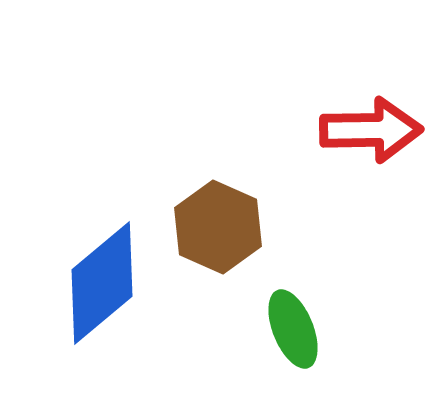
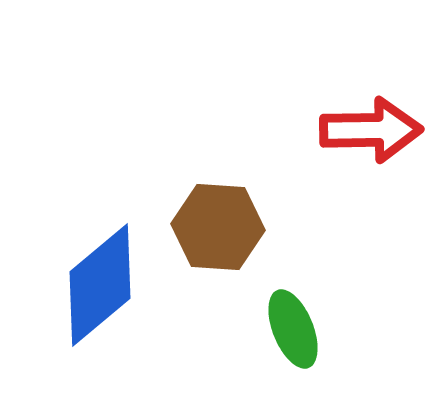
brown hexagon: rotated 20 degrees counterclockwise
blue diamond: moved 2 px left, 2 px down
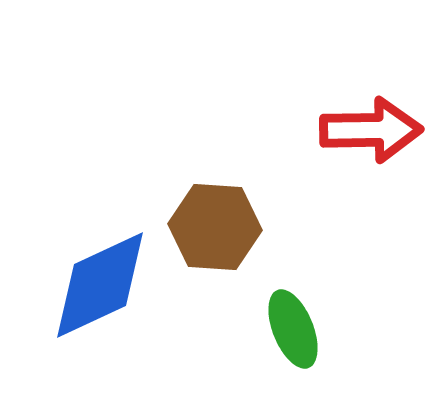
brown hexagon: moved 3 px left
blue diamond: rotated 15 degrees clockwise
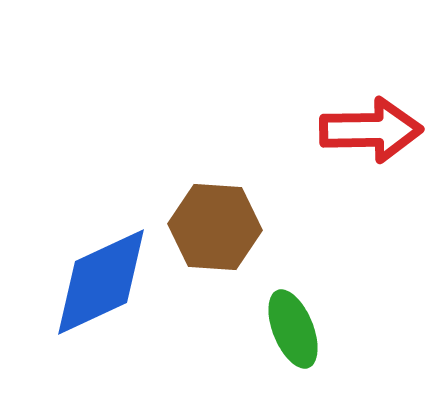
blue diamond: moved 1 px right, 3 px up
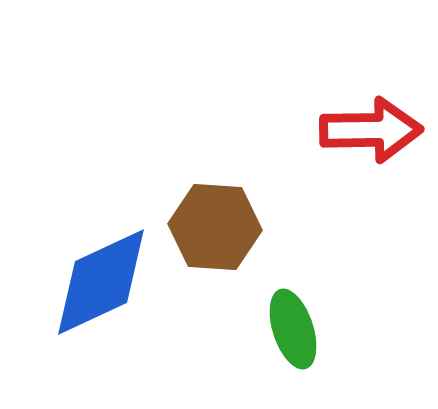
green ellipse: rotated 4 degrees clockwise
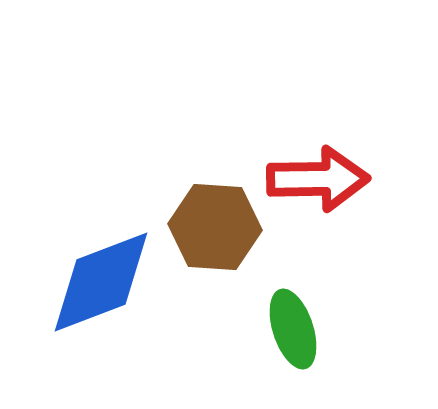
red arrow: moved 53 px left, 49 px down
blue diamond: rotated 4 degrees clockwise
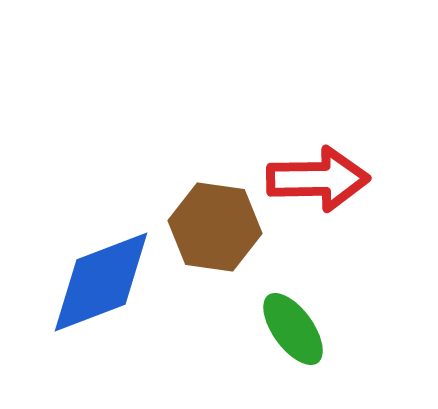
brown hexagon: rotated 4 degrees clockwise
green ellipse: rotated 18 degrees counterclockwise
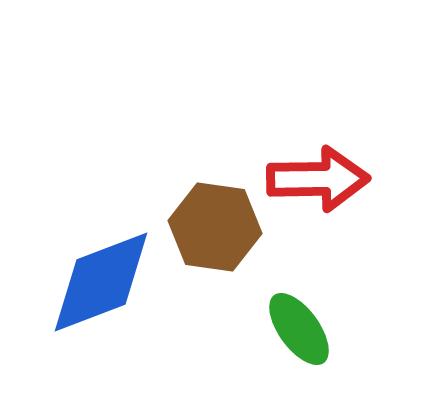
green ellipse: moved 6 px right
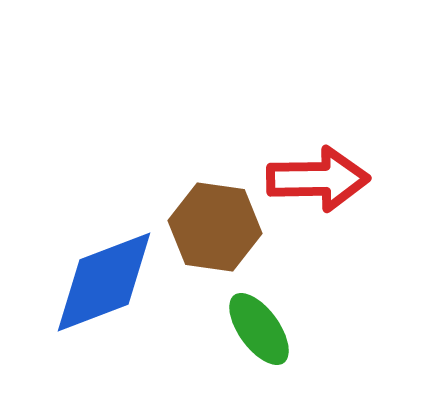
blue diamond: moved 3 px right
green ellipse: moved 40 px left
